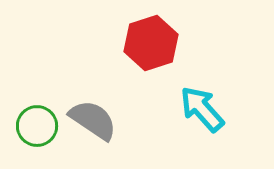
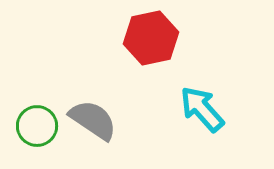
red hexagon: moved 5 px up; rotated 6 degrees clockwise
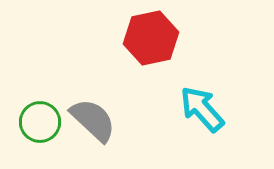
gray semicircle: rotated 9 degrees clockwise
green circle: moved 3 px right, 4 px up
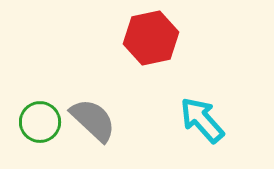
cyan arrow: moved 11 px down
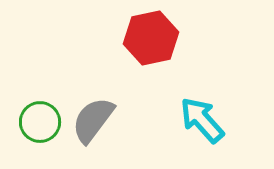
gray semicircle: rotated 96 degrees counterclockwise
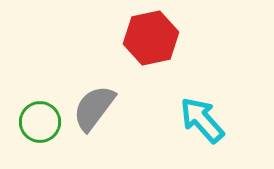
gray semicircle: moved 1 px right, 12 px up
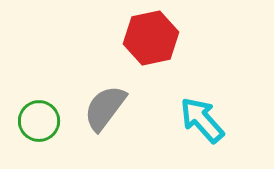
gray semicircle: moved 11 px right
green circle: moved 1 px left, 1 px up
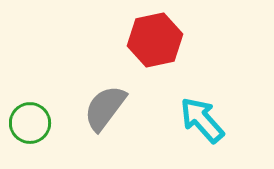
red hexagon: moved 4 px right, 2 px down
green circle: moved 9 px left, 2 px down
